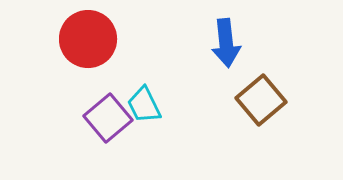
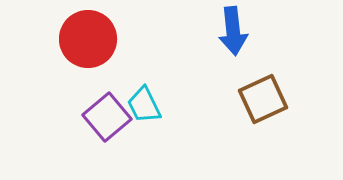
blue arrow: moved 7 px right, 12 px up
brown square: moved 2 px right, 1 px up; rotated 15 degrees clockwise
purple square: moved 1 px left, 1 px up
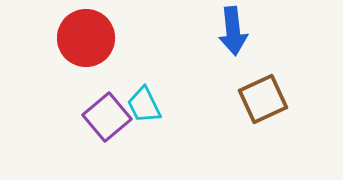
red circle: moved 2 px left, 1 px up
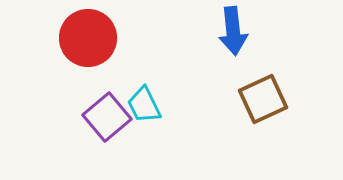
red circle: moved 2 px right
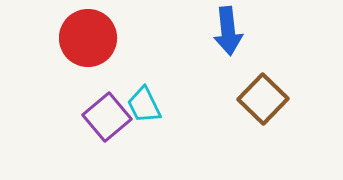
blue arrow: moved 5 px left
brown square: rotated 21 degrees counterclockwise
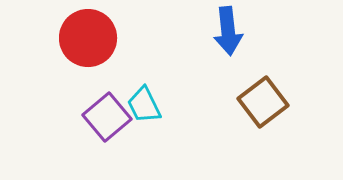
brown square: moved 3 px down; rotated 9 degrees clockwise
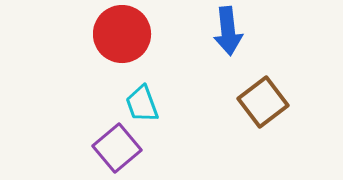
red circle: moved 34 px right, 4 px up
cyan trapezoid: moved 2 px left, 1 px up; rotated 6 degrees clockwise
purple square: moved 10 px right, 31 px down
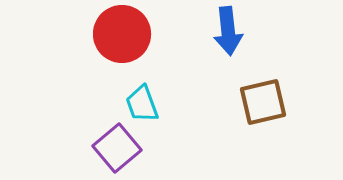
brown square: rotated 24 degrees clockwise
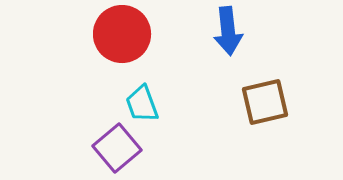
brown square: moved 2 px right
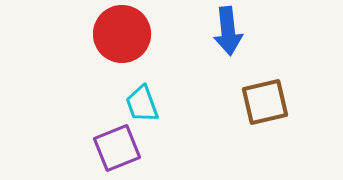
purple square: rotated 18 degrees clockwise
